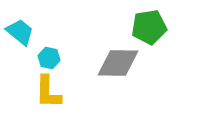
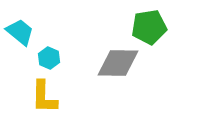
cyan hexagon: rotated 10 degrees clockwise
yellow L-shape: moved 4 px left, 5 px down
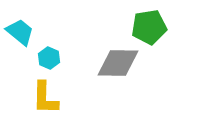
yellow L-shape: moved 1 px right, 1 px down
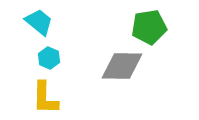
cyan trapezoid: moved 19 px right, 10 px up
gray diamond: moved 4 px right, 3 px down
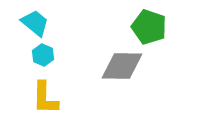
cyan trapezoid: moved 4 px left, 1 px down
green pentagon: rotated 28 degrees clockwise
cyan hexagon: moved 6 px left, 3 px up
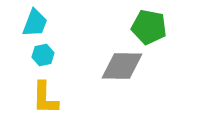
cyan trapezoid: rotated 72 degrees clockwise
green pentagon: rotated 8 degrees counterclockwise
cyan hexagon: rotated 25 degrees clockwise
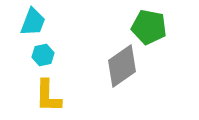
cyan trapezoid: moved 2 px left, 1 px up
gray diamond: rotated 36 degrees counterclockwise
yellow L-shape: moved 3 px right, 2 px up
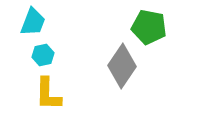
gray diamond: rotated 21 degrees counterclockwise
yellow L-shape: moved 2 px up
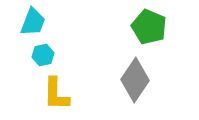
green pentagon: rotated 12 degrees clockwise
gray diamond: moved 13 px right, 14 px down
yellow L-shape: moved 8 px right
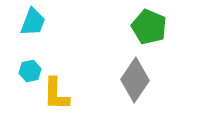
cyan hexagon: moved 13 px left, 16 px down
